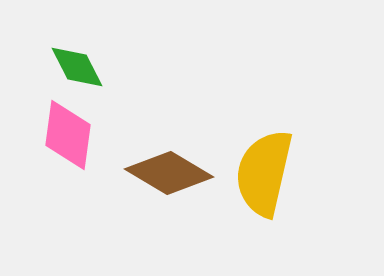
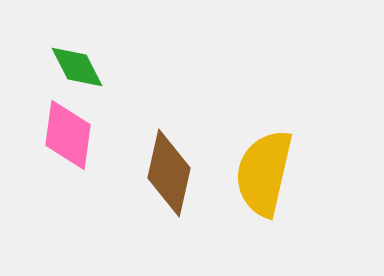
brown diamond: rotated 72 degrees clockwise
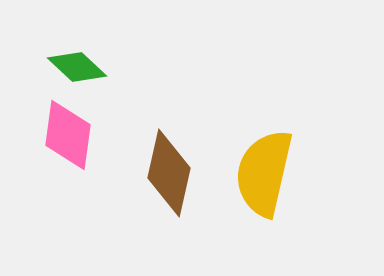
green diamond: rotated 20 degrees counterclockwise
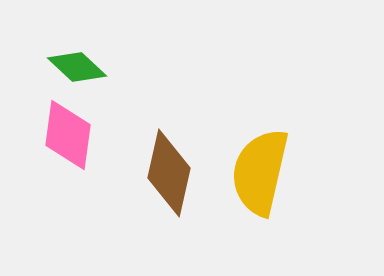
yellow semicircle: moved 4 px left, 1 px up
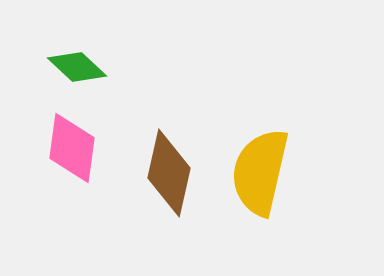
pink diamond: moved 4 px right, 13 px down
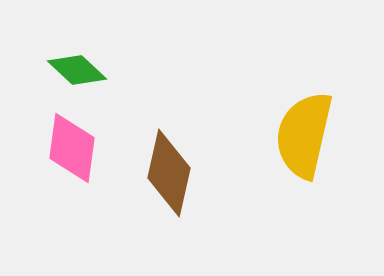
green diamond: moved 3 px down
yellow semicircle: moved 44 px right, 37 px up
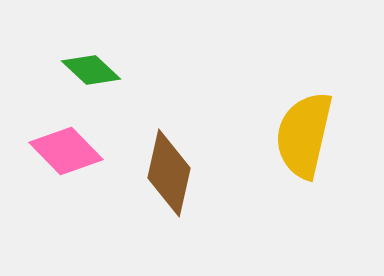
green diamond: moved 14 px right
pink diamond: moved 6 px left, 3 px down; rotated 52 degrees counterclockwise
